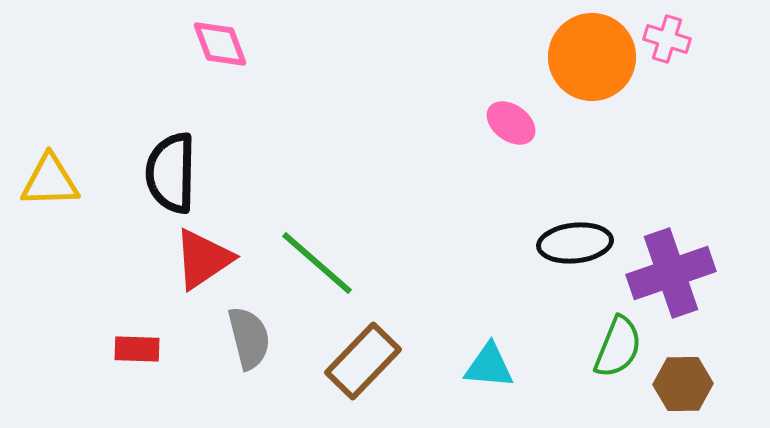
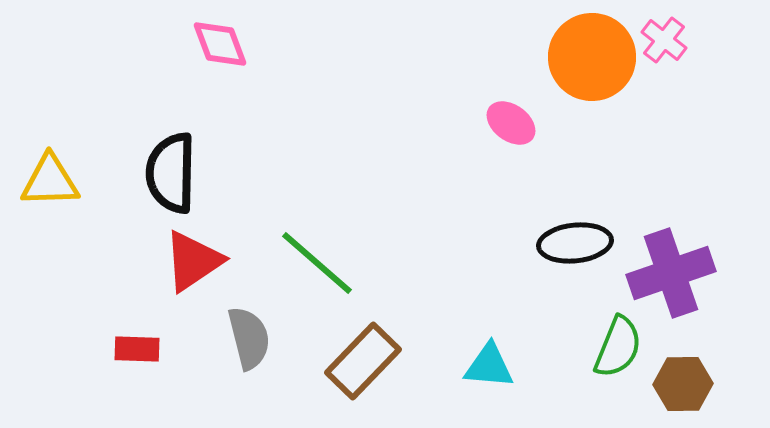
pink cross: moved 3 px left, 1 px down; rotated 21 degrees clockwise
red triangle: moved 10 px left, 2 px down
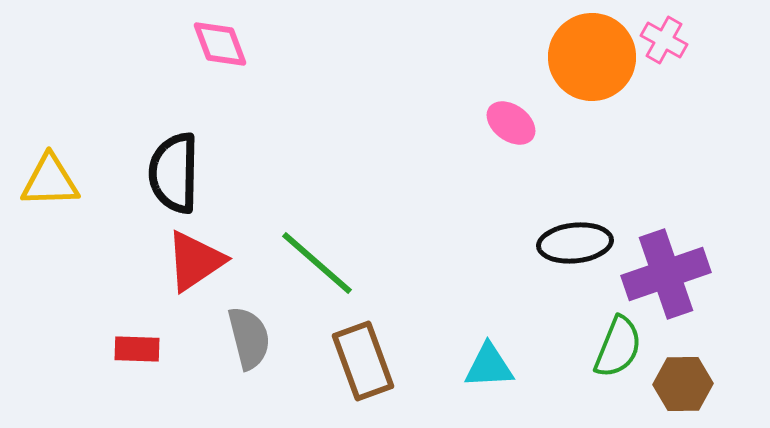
pink cross: rotated 9 degrees counterclockwise
black semicircle: moved 3 px right
red triangle: moved 2 px right
purple cross: moved 5 px left, 1 px down
brown rectangle: rotated 64 degrees counterclockwise
cyan triangle: rotated 8 degrees counterclockwise
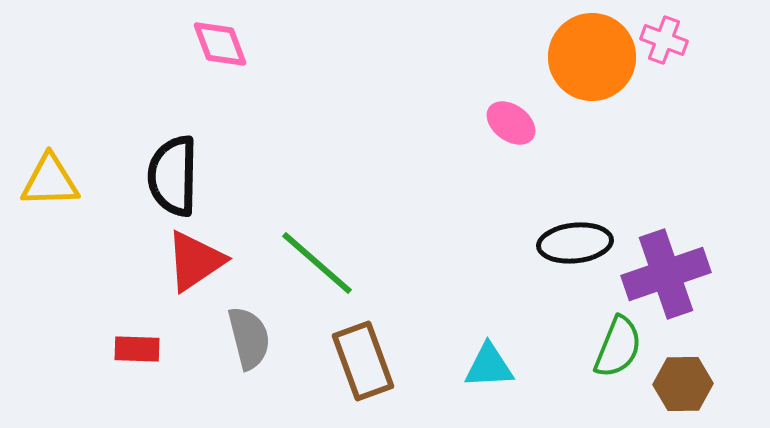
pink cross: rotated 9 degrees counterclockwise
black semicircle: moved 1 px left, 3 px down
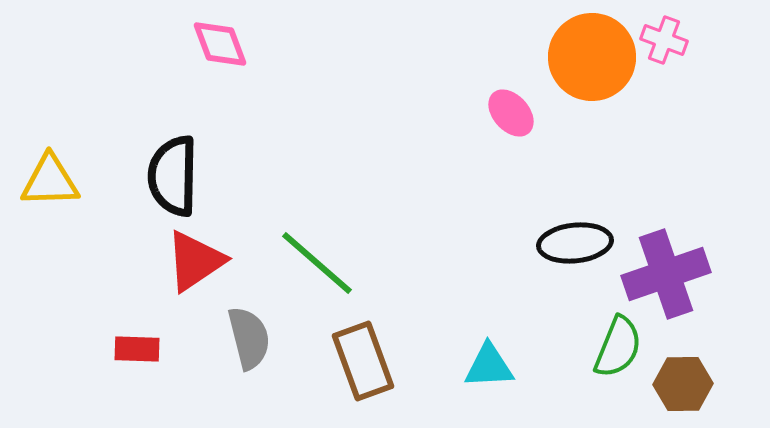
pink ellipse: moved 10 px up; rotated 12 degrees clockwise
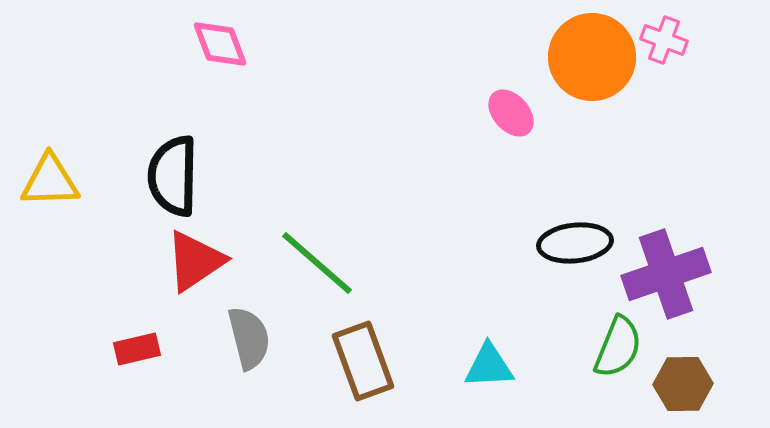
red rectangle: rotated 15 degrees counterclockwise
